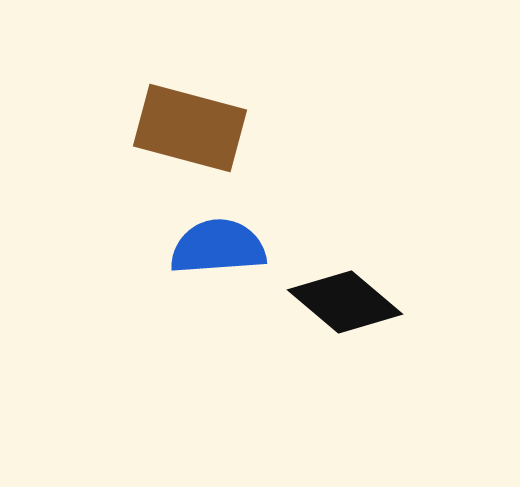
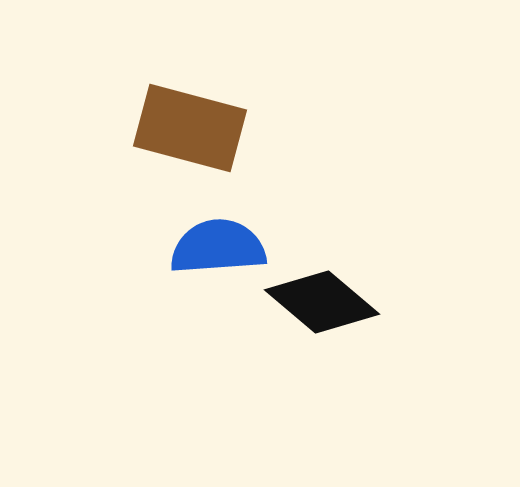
black diamond: moved 23 px left
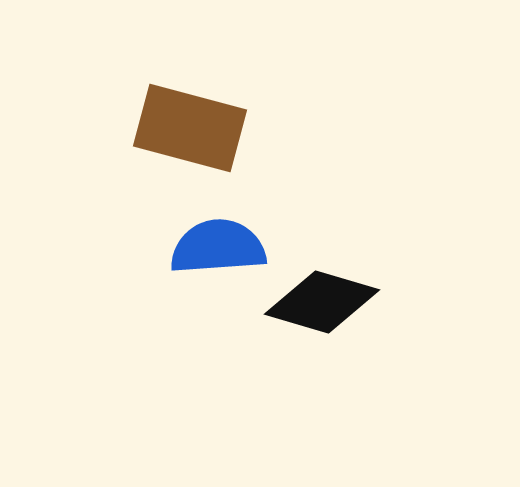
black diamond: rotated 24 degrees counterclockwise
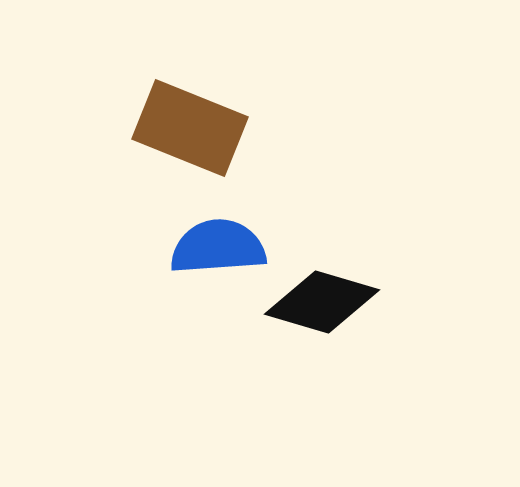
brown rectangle: rotated 7 degrees clockwise
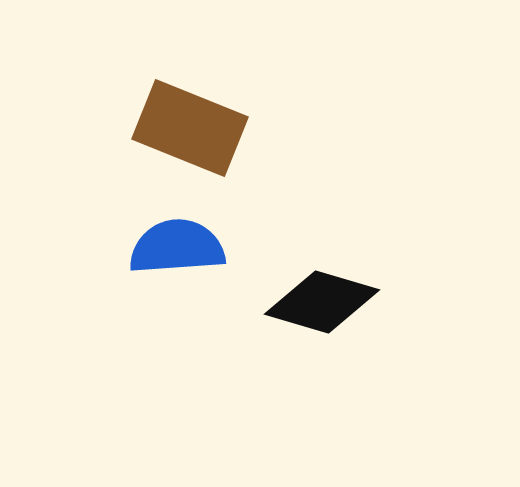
blue semicircle: moved 41 px left
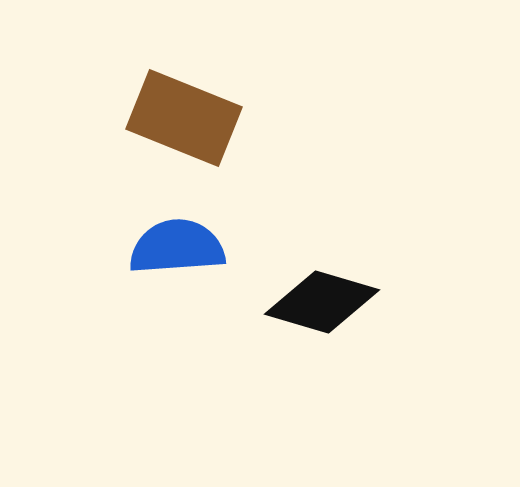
brown rectangle: moved 6 px left, 10 px up
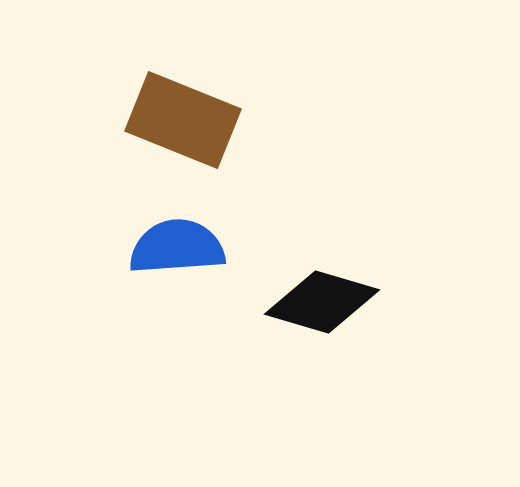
brown rectangle: moved 1 px left, 2 px down
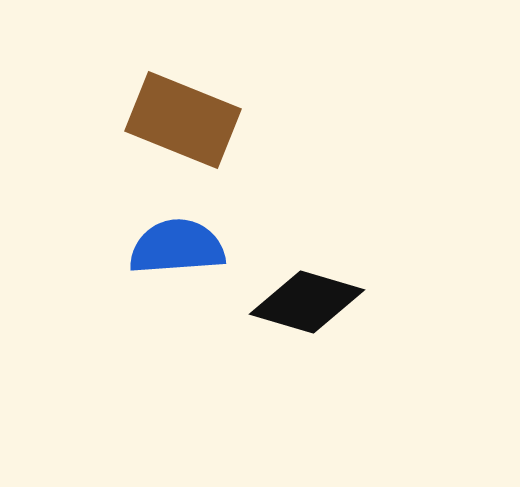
black diamond: moved 15 px left
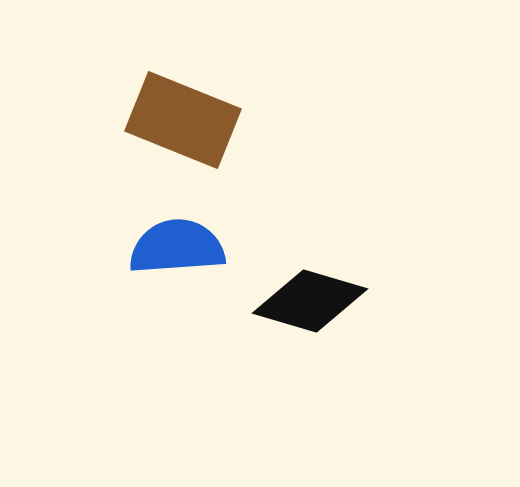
black diamond: moved 3 px right, 1 px up
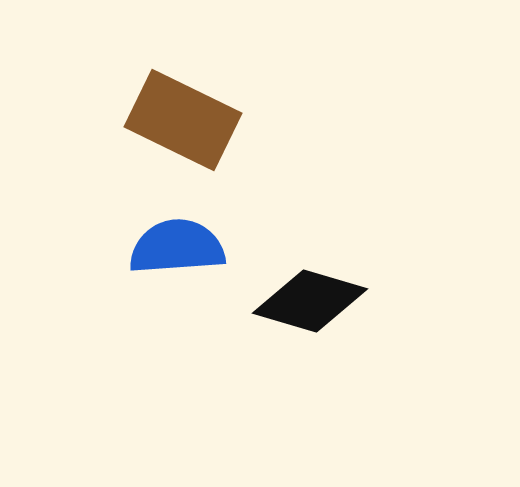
brown rectangle: rotated 4 degrees clockwise
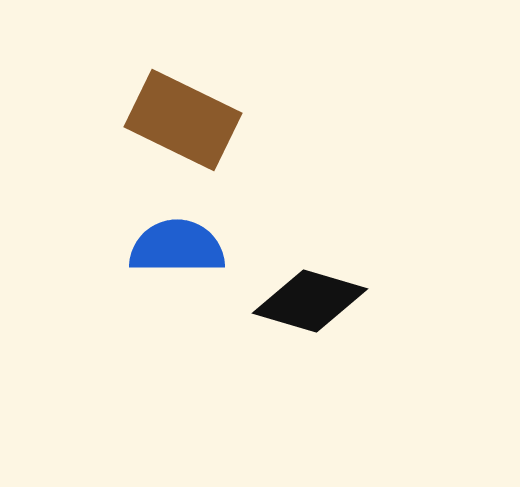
blue semicircle: rotated 4 degrees clockwise
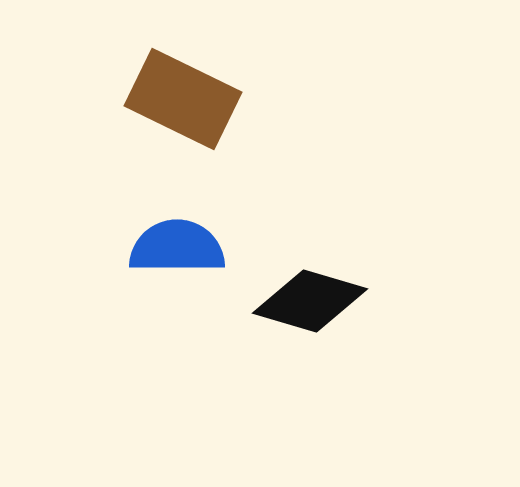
brown rectangle: moved 21 px up
